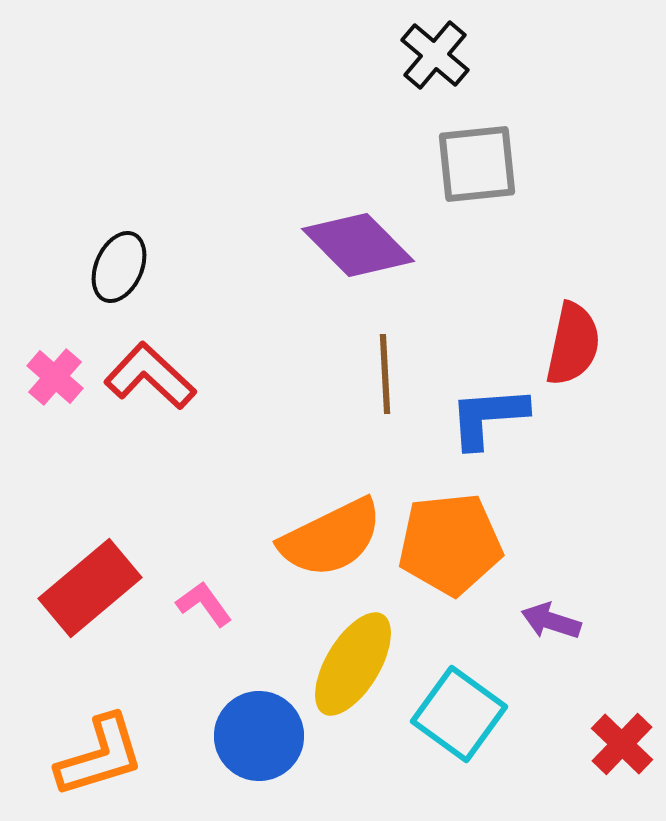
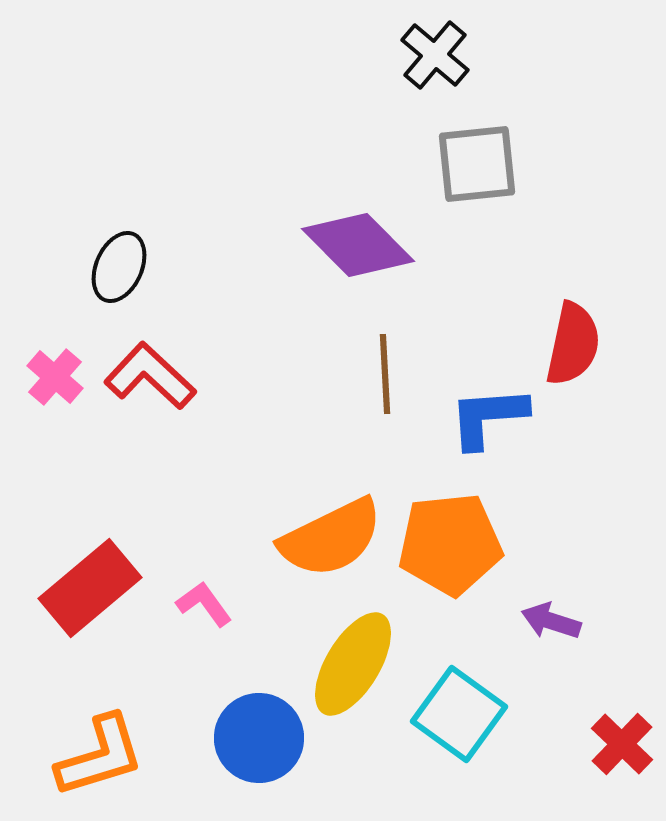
blue circle: moved 2 px down
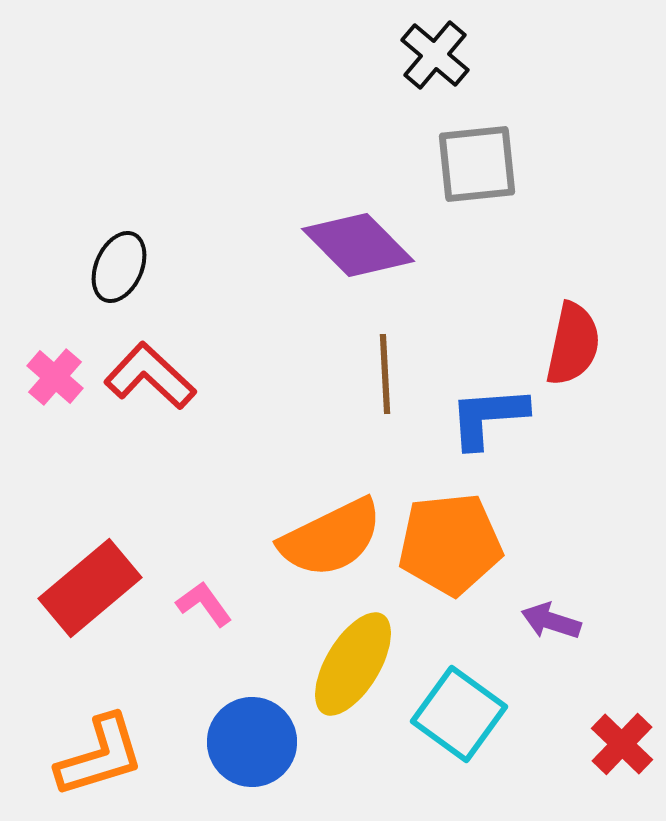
blue circle: moved 7 px left, 4 px down
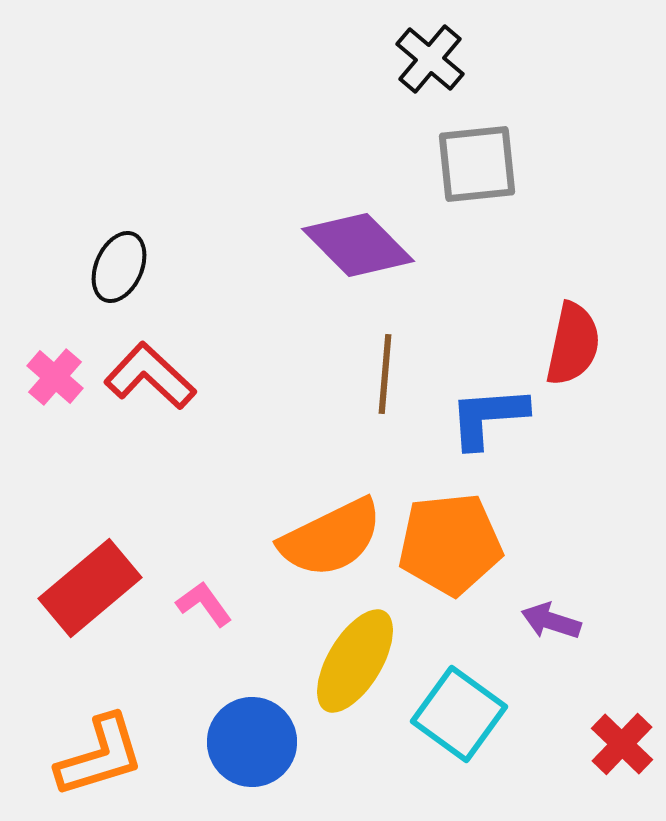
black cross: moved 5 px left, 4 px down
brown line: rotated 8 degrees clockwise
yellow ellipse: moved 2 px right, 3 px up
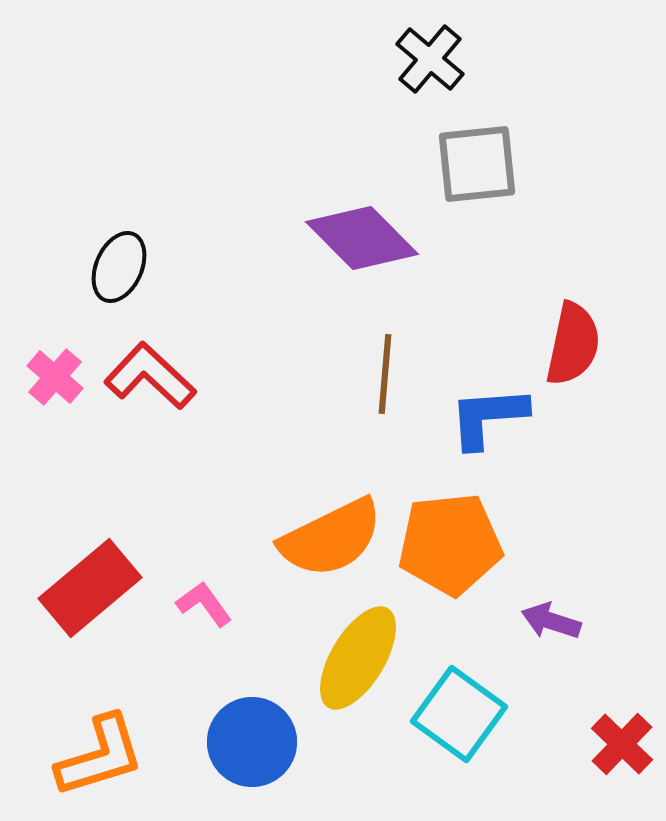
purple diamond: moved 4 px right, 7 px up
yellow ellipse: moved 3 px right, 3 px up
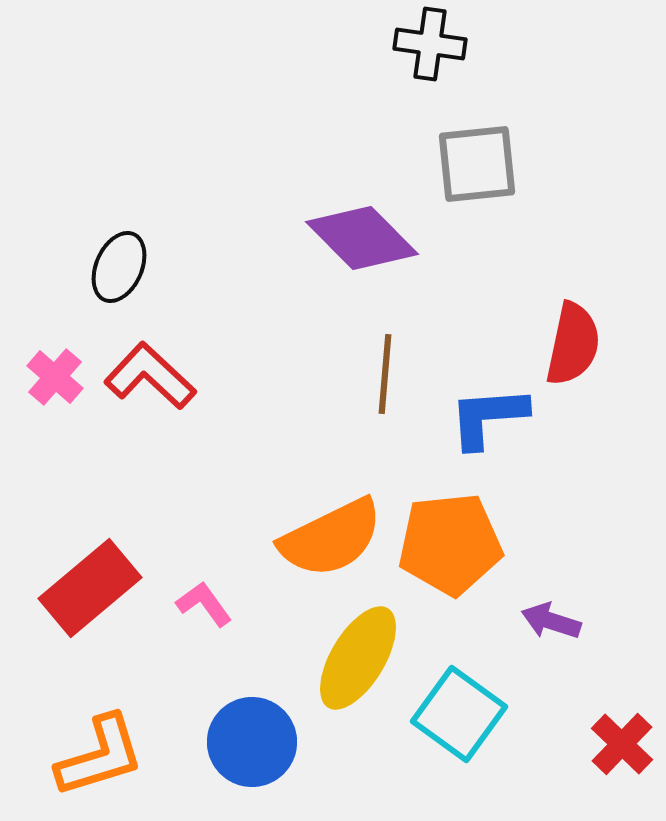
black cross: moved 15 px up; rotated 32 degrees counterclockwise
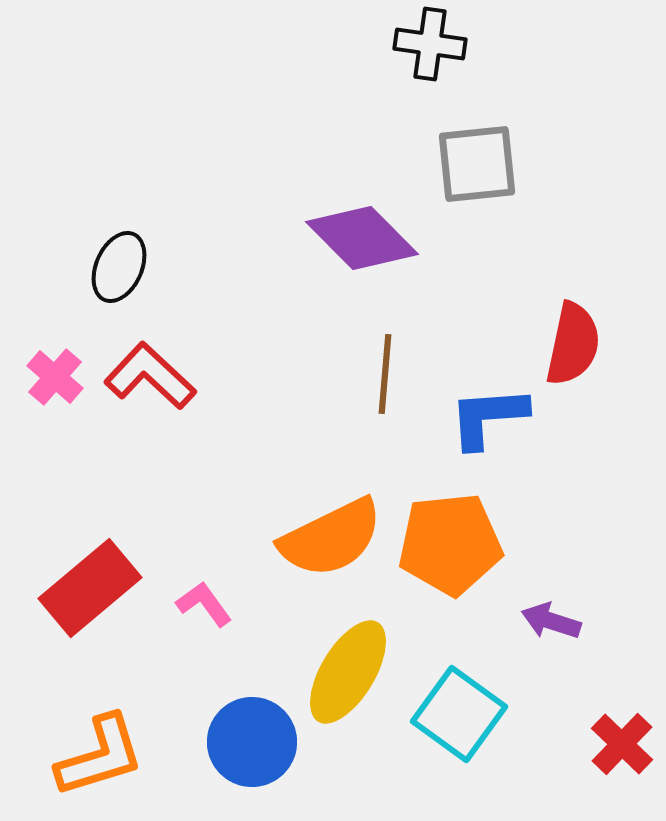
yellow ellipse: moved 10 px left, 14 px down
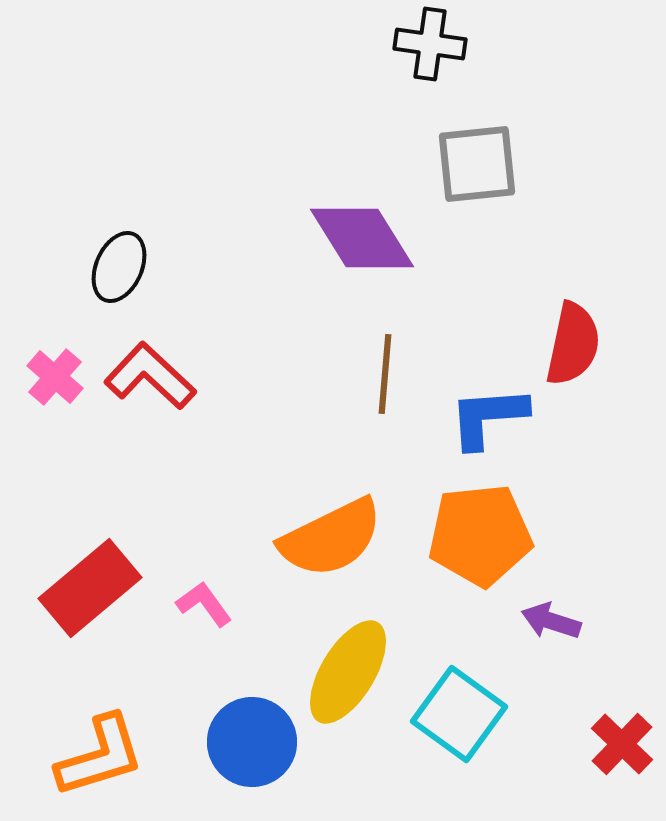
purple diamond: rotated 13 degrees clockwise
orange pentagon: moved 30 px right, 9 px up
